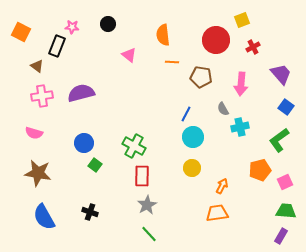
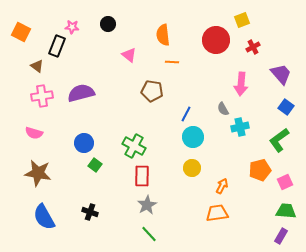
brown pentagon: moved 49 px left, 14 px down
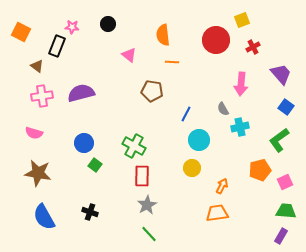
cyan circle: moved 6 px right, 3 px down
